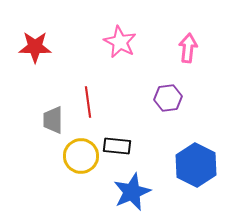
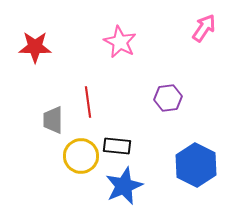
pink arrow: moved 16 px right, 20 px up; rotated 28 degrees clockwise
blue star: moved 8 px left, 6 px up
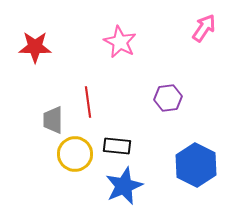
yellow circle: moved 6 px left, 2 px up
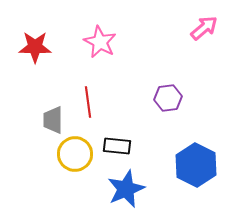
pink arrow: rotated 16 degrees clockwise
pink star: moved 20 px left
blue star: moved 2 px right, 3 px down
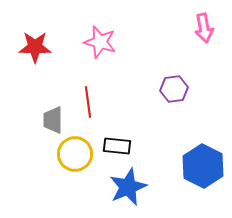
pink arrow: rotated 120 degrees clockwise
pink star: rotated 12 degrees counterclockwise
purple hexagon: moved 6 px right, 9 px up
blue hexagon: moved 7 px right, 1 px down
blue star: moved 2 px right, 2 px up
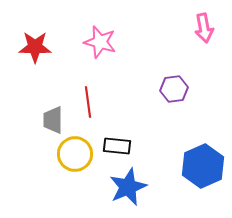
blue hexagon: rotated 9 degrees clockwise
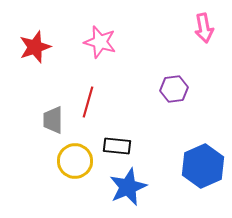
red star: rotated 20 degrees counterclockwise
red line: rotated 24 degrees clockwise
yellow circle: moved 7 px down
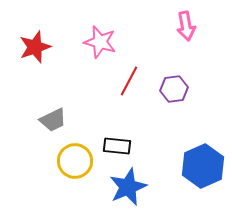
pink arrow: moved 18 px left, 2 px up
red line: moved 41 px right, 21 px up; rotated 12 degrees clockwise
gray trapezoid: rotated 116 degrees counterclockwise
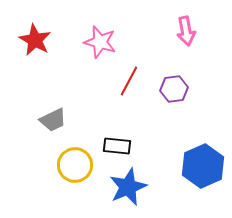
pink arrow: moved 5 px down
red star: moved 7 px up; rotated 24 degrees counterclockwise
yellow circle: moved 4 px down
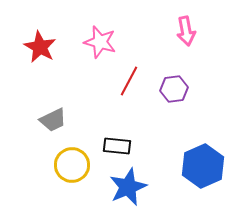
red star: moved 5 px right, 7 px down
yellow circle: moved 3 px left
